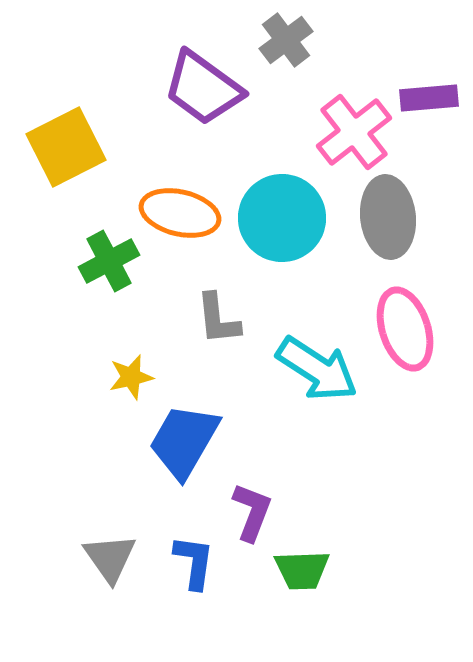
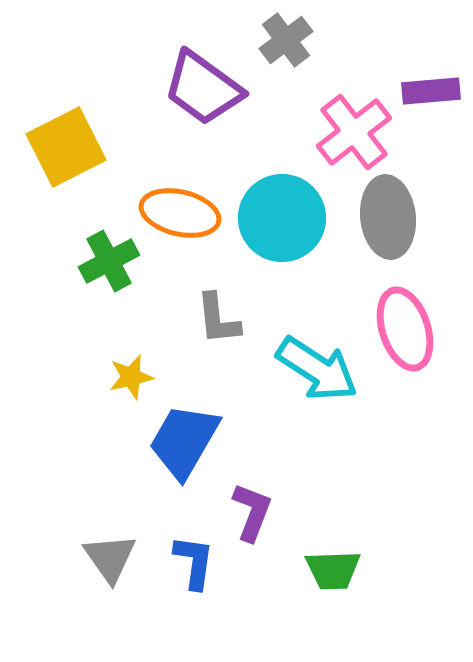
purple rectangle: moved 2 px right, 7 px up
green trapezoid: moved 31 px right
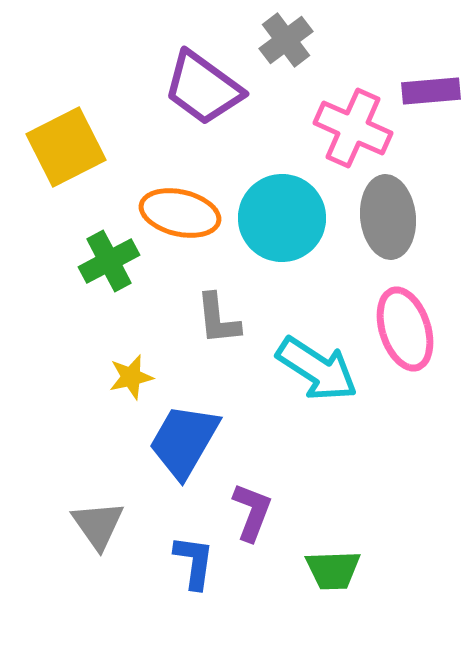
pink cross: moved 1 px left, 4 px up; rotated 28 degrees counterclockwise
gray triangle: moved 12 px left, 33 px up
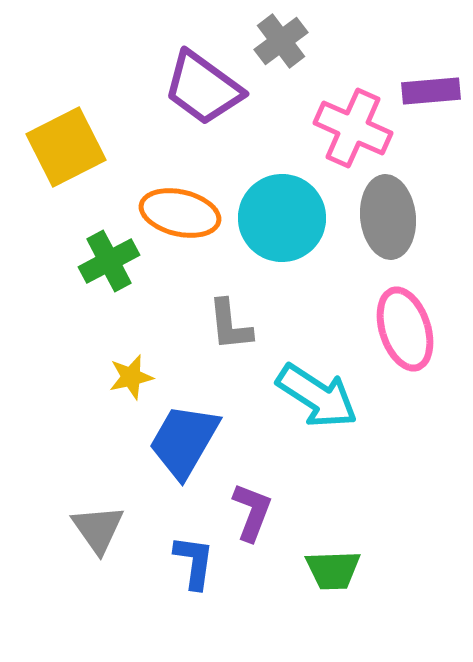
gray cross: moved 5 px left, 1 px down
gray L-shape: moved 12 px right, 6 px down
cyan arrow: moved 27 px down
gray triangle: moved 4 px down
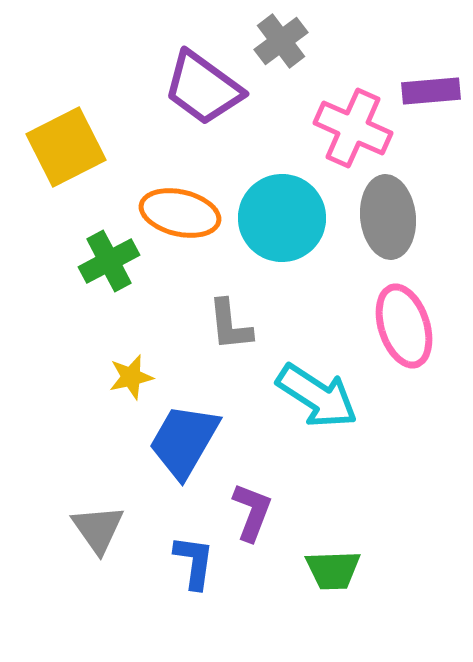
pink ellipse: moved 1 px left, 3 px up
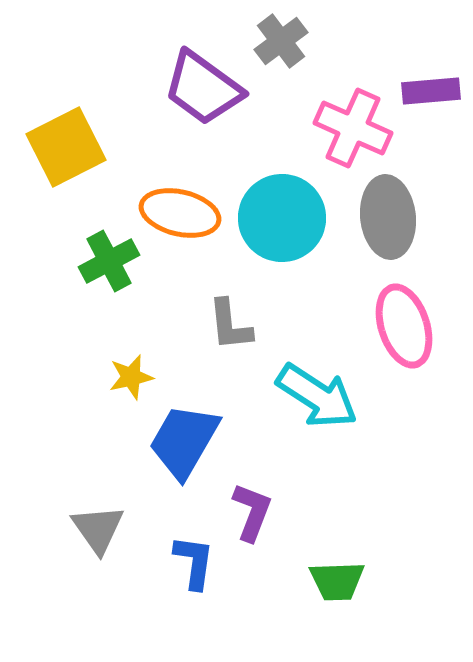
green trapezoid: moved 4 px right, 11 px down
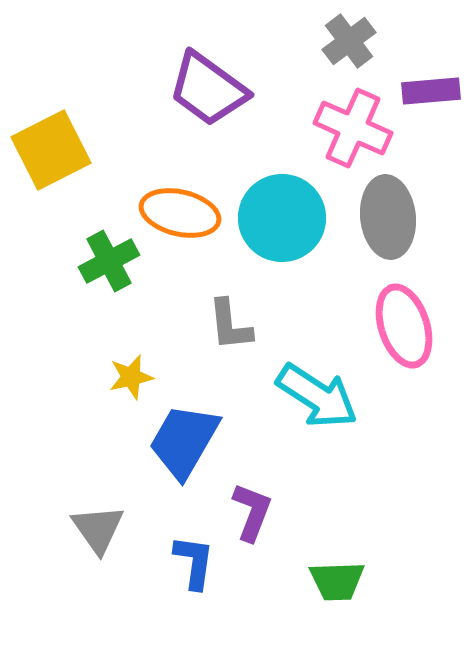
gray cross: moved 68 px right
purple trapezoid: moved 5 px right, 1 px down
yellow square: moved 15 px left, 3 px down
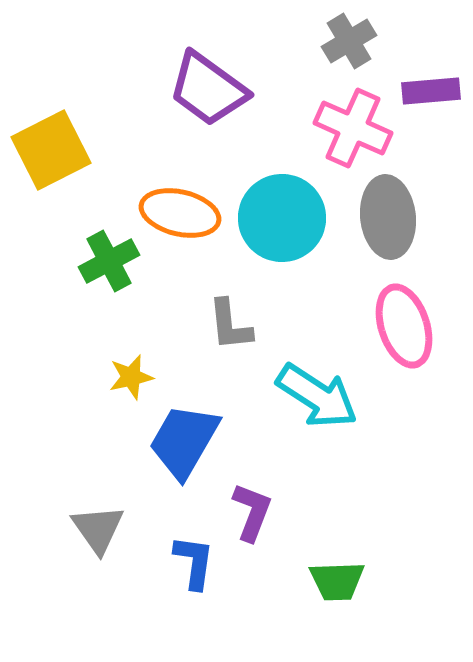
gray cross: rotated 6 degrees clockwise
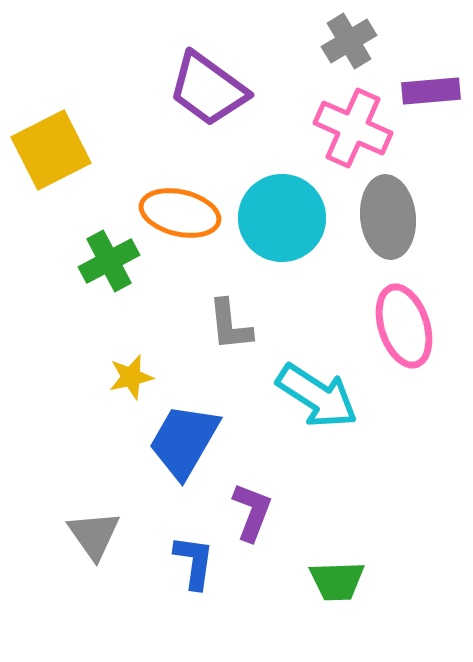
gray triangle: moved 4 px left, 6 px down
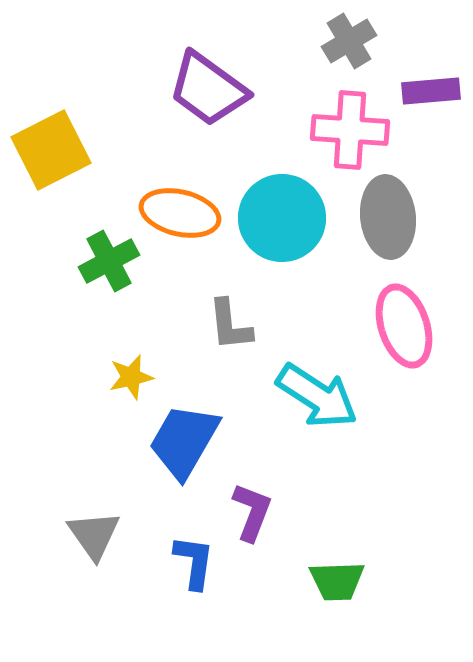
pink cross: moved 3 px left, 2 px down; rotated 20 degrees counterclockwise
